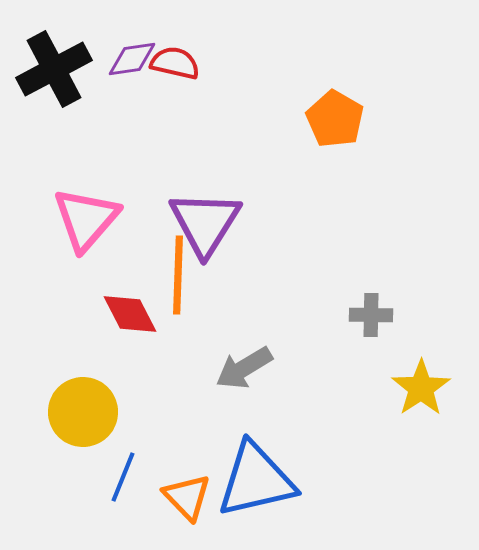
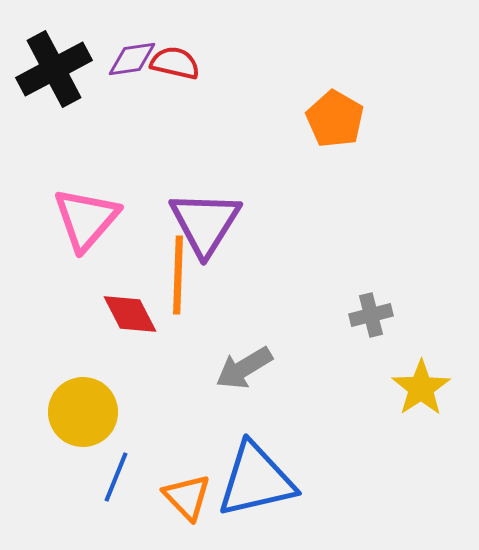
gray cross: rotated 15 degrees counterclockwise
blue line: moved 7 px left
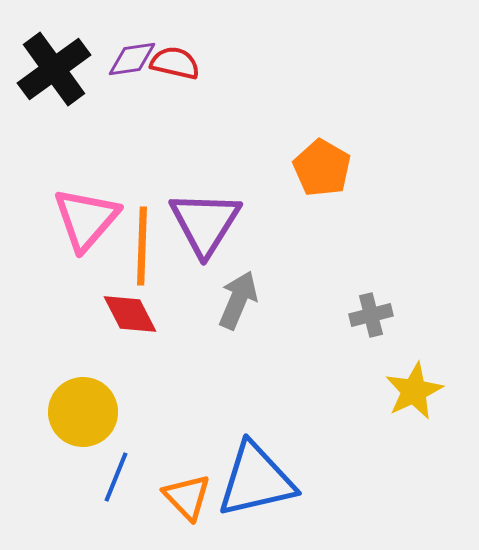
black cross: rotated 8 degrees counterclockwise
orange pentagon: moved 13 px left, 49 px down
orange line: moved 36 px left, 29 px up
gray arrow: moved 6 px left, 68 px up; rotated 144 degrees clockwise
yellow star: moved 7 px left, 3 px down; rotated 8 degrees clockwise
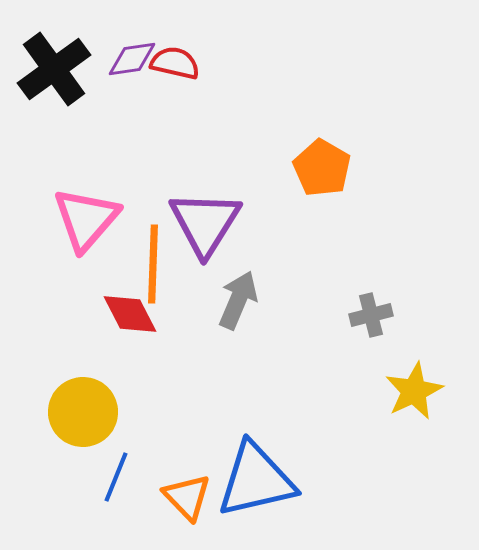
orange line: moved 11 px right, 18 px down
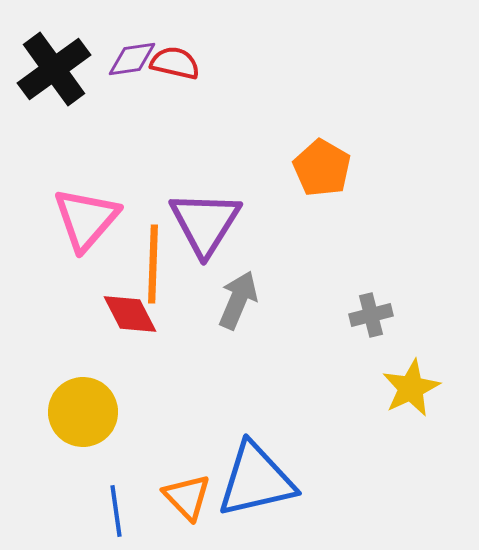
yellow star: moved 3 px left, 3 px up
blue line: moved 34 px down; rotated 30 degrees counterclockwise
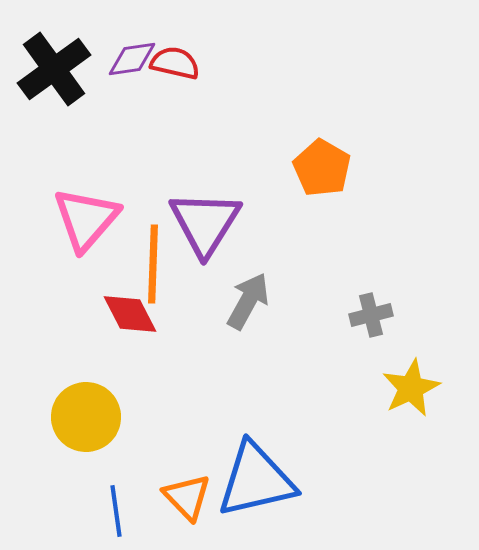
gray arrow: moved 10 px right, 1 px down; rotated 6 degrees clockwise
yellow circle: moved 3 px right, 5 px down
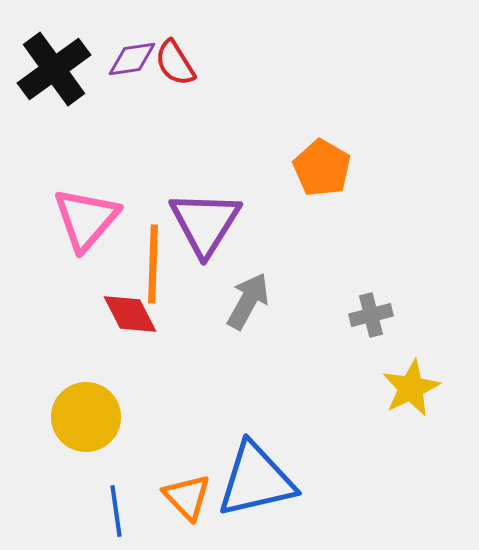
red semicircle: rotated 135 degrees counterclockwise
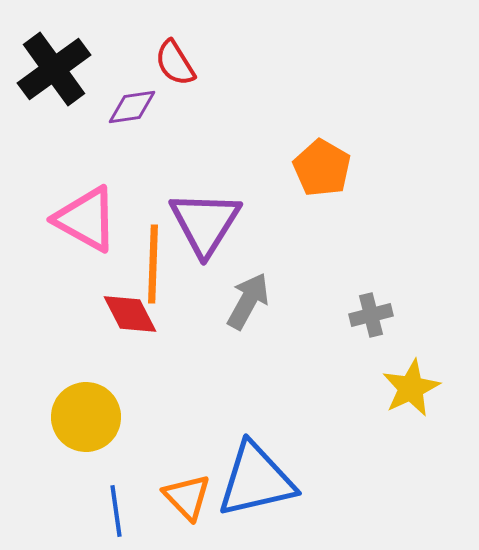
purple diamond: moved 48 px down
pink triangle: rotated 42 degrees counterclockwise
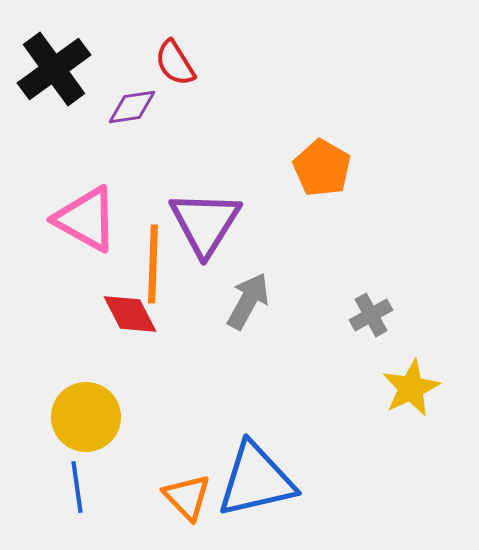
gray cross: rotated 15 degrees counterclockwise
blue line: moved 39 px left, 24 px up
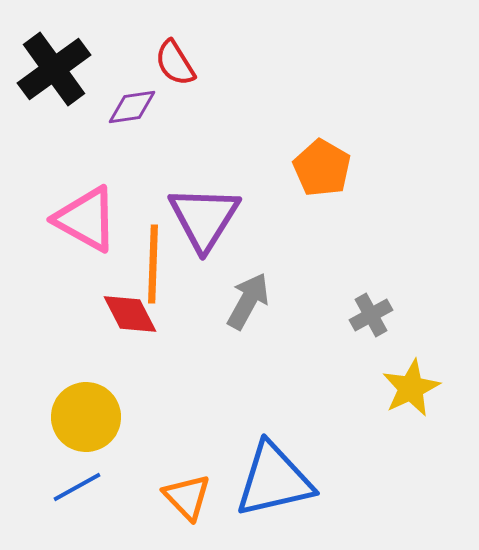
purple triangle: moved 1 px left, 5 px up
blue triangle: moved 18 px right
blue line: rotated 69 degrees clockwise
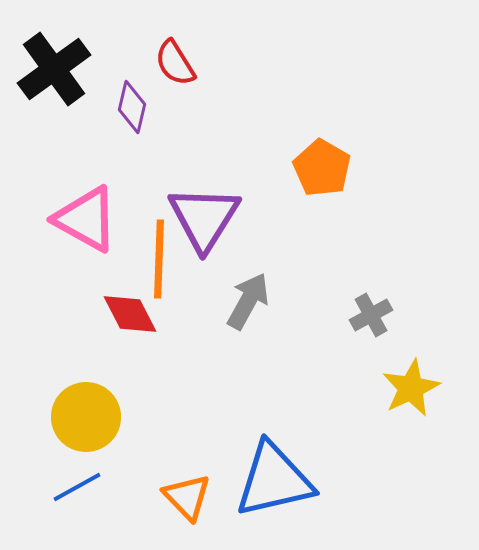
purple diamond: rotated 69 degrees counterclockwise
orange line: moved 6 px right, 5 px up
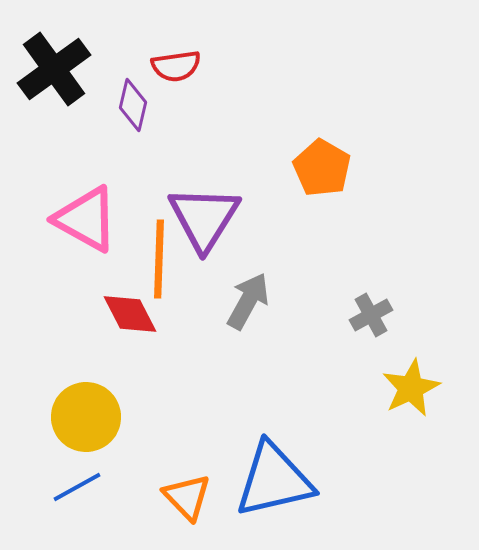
red semicircle: moved 1 px right, 3 px down; rotated 66 degrees counterclockwise
purple diamond: moved 1 px right, 2 px up
